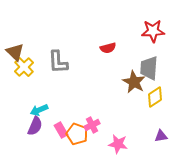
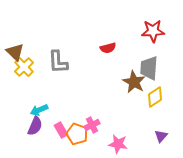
purple triangle: rotated 40 degrees counterclockwise
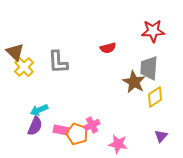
pink rectangle: rotated 49 degrees counterclockwise
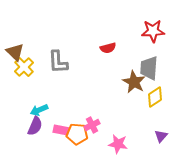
orange pentagon: rotated 15 degrees counterclockwise
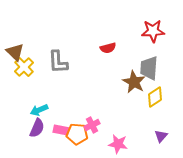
purple semicircle: moved 2 px right, 2 px down
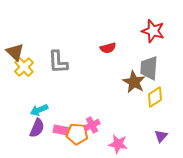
red star: rotated 20 degrees clockwise
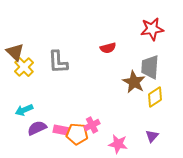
red star: moved 1 px left, 2 px up; rotated 25 degrees counterclockwise
gray trapezoid: moved 1 px right, 1 px up
cyan arrow: moved 15 px left
purple semicircle: rotated 138 degrees counterclockwise
purple triangle: moved 9 px left
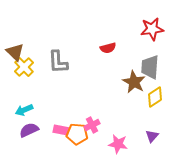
purple semicircle: moved 8 px left, 2 px down
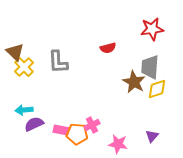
yellow diamond: moved 2 px right, 8 px up; rotated 15 degrees clockwise
cyan arrow: rotated 18 degrees clockwise
purple semicircle: moved 5 px right, 6 px up
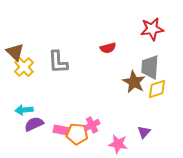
purple triangle: moved 8 px left, 4 px up
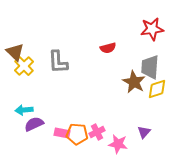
yellow cross: moved 1 px up
pink cross: moved 5 px right, 7 px down
pink rectangle: moved 1 px right, 3 px down
